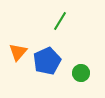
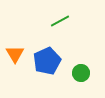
green line: rotated 30 degrees clockwise
orange triangle: moved 3 px left, 2 px down; rotated 12 degrees counterclockwise
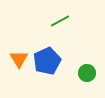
orange triangle: moved 4 px right, 5 px down
green circle: moved 6 px right
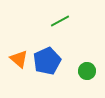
orange triangle: rotated 18 degrees counterclockwise
green circle: moved 2 px up
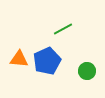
green line: moved 3 px right, 8 px down
orange triangle: rotated 36 degrees counterclockwise
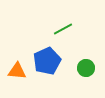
orange triangle: moved 2 px left, 12 px down
green circle: moved 1 px left, 3 px up
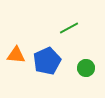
green line: moved 6 px right, 1 px up
orange triangle: moved 1 px left, 16 px up
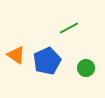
orange triangle: rotated 30 degrees clockwise
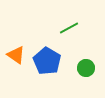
blue pentagon: rotated 16 degrees counterclockwise
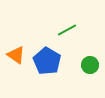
green line: moved 2 px left, 2 px down
green circle: moved 4 px right, 3 px up
